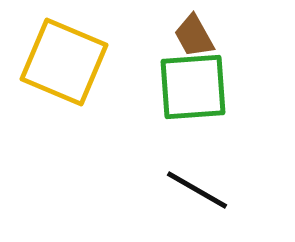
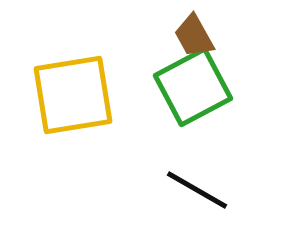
yellow square: moved 9 px right, 33 px down; rotated 32 degrees counterclockwise
green square: rotated 24 degrees counterclockwise
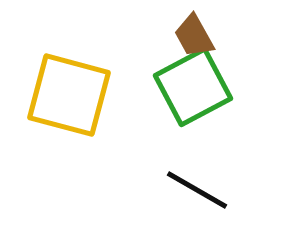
yellow square: moved 4 px left; rotated 24 degrees clockwise
